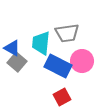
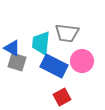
gray trapezoid: rotated 15 degrees clockwise
gray square: rotated 24 degrees counterclockwise
blue rectangle: moved 4 px left
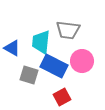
gray trapezoid: moved 1 px right, 3 px up
cyan trapezoid: moved 1 px up
gray square: moved 12 px right, 13 px down
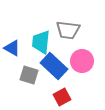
blue rectangle: rotated 16 degrees clockwise
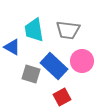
cyan trapezoid: moved 7 px left, 12 px up; rotated 15 degrees counterclockwise
blue triangle: moved 1 px up
gray square: moved 2 px right, 1 px up
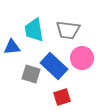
blue triangle: rotated 36 degrees counterclockwise
pink circle: moved 3 px up
red square: rotated 12 degrees clockwise
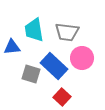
gray trapezoid: moved 1 px left, 2 px down
red square: rotated 30 degrees counterclockwise
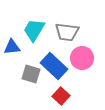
cyan trapezoid: rotated 40 degrees clockwise
red square: moved 1 px left, 1 px up
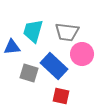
cyan trapezoid: moved 1 px left, 1 px down; rotated 15 degrees counterclockwise
pink circle: moved 4 px up
gray square: moved 2 px left, 1 px up
red square: rotated 30 degrees counterclockwise
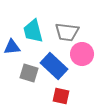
cyan trapezoid: rotated 30 degrees counterclockwise
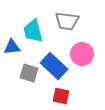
gray trapezoid: moved 11 px up
